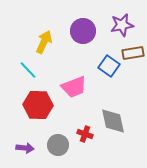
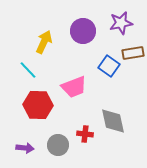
purple star: moved 1 px left, 2 px up
red cross: rotated 14 degrees counterclockwise
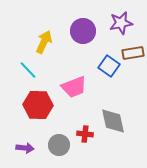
gray circle: moved 1 px right
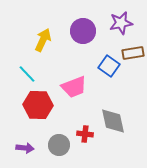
yellow arrow: moved 1 px left, 2 px up
cyan line: moved 1 px left, 4 px down
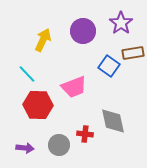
purple star: rotated 25 degrees counterclockwise
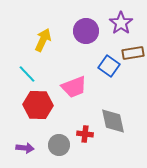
purple circle: moved 3 px right
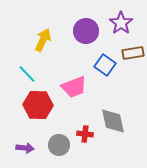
blue square: moved 4 px left, 1 px up
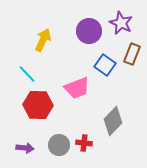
purple star: rotated 10 degrees counterclockwise
purple circle: moved 3 px right
brown rectangle: moved 1 px left, 1 px down; rotated 60 degrees counterclockwise
pink trapezoid: moved 3 px right, 1 px down
gray diamond: rotated 56 degrees clockwise
red cross: moved 1 px left, 9 px down
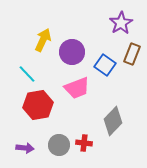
purple star: rotated 15 degrees clockwise
purple circle: moved 17 px left, 21 px down
red hexagon: rotated 12 degrees counterclockwise
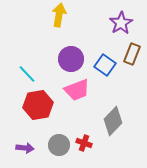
yellow arrow: moved 16 px right, 25 px up; rotated 15 degrees counterclockwise
purple circle: moved 1 px left, 7 px down
pink trapezoid: moved 2 px down
red cross: rotated 14 degrees clockwise
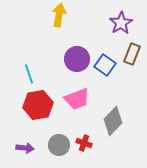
purple circle: moved 6 px right
cyan line: moved 2 px right; rotated 24 degrees clockwise
pink trapezoid: moved 9 px down
